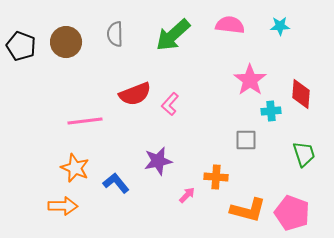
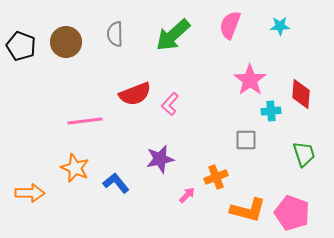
pink semicircle: rotated 76 degrees counterclockwise
purple star: moved 2 px right, 2 px up
orange cross: rotated 25 degrees counterclockwise
orange arrow: moved 33 px left, 13 px up
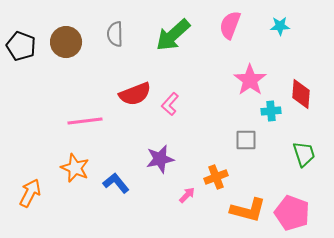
orange arrow: rotated 64 degrees counterclockwise
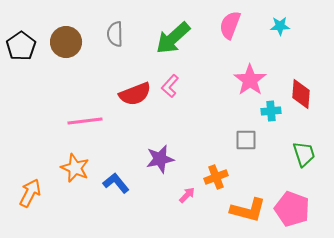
green arrow: moved 3 px down
black pentagon: rotated 16 degrees clockwise
pink L-shape: moved 18 px up
pink pentagon: moved 4 px up
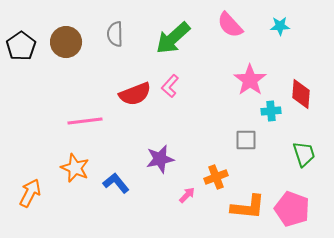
pink semicircle: rotated 64 degrees counterclockwise
orange L-shape: moved 3 px up; rotated 9 degrees counterclockwise
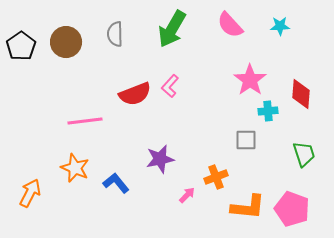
green arrow: moved 1 px left, 9 px up; rotated 18 degrees counterclockwise
cyan cross: moved 3 px left
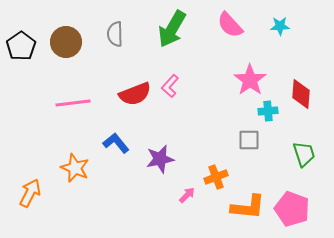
pink line: moved 12 px left, 18 px up
gray square: moved 3 px right
blue L-shape: moved 40 px up
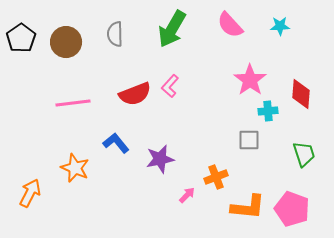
black pentagon: moved 8 px up
